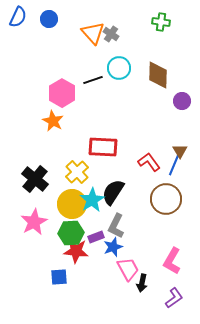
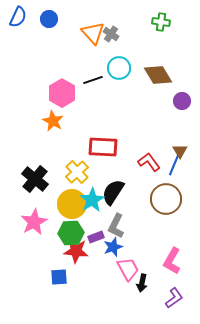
brown diamond: rotated 32 degrees counterclockwise
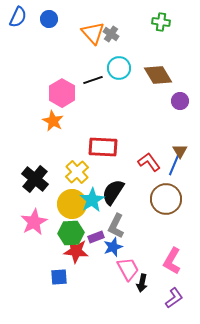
purple circle: moved 2 px left
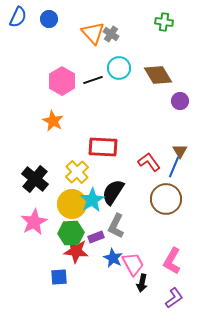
green cross: moved 3 px right
pink hexagon: moved 12 px up
blue line: moved 2 px down
blue star: moved 11 px down; rotated 24 degrees counterclockwise
pink trapezoid: moved 5 px right, 5 px up
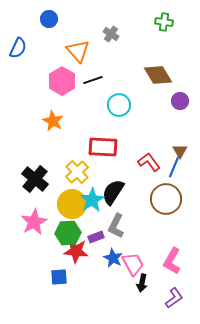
blue semicircle: moved 31 px down
orange triangle: moved 15 px left, 18 px down
cyan circle: moved 37 px down
green hexagon: moved 3 px left
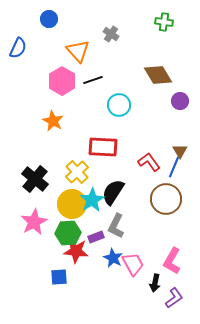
black arrow: moved 13 px right
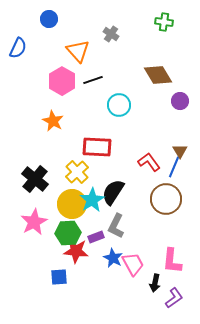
red rectangle: moved 6 px left
pink L-shape: rotated 24 degrees counterclockwise
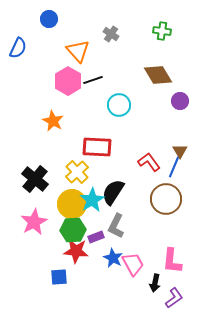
green cross: moved 2 px left, 9 px down
pink hexagon: moved 6 px right
green hexagon: moved 5 px right, 3 px up
